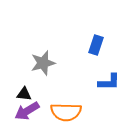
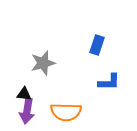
blue rectangle: moved 1 px right
purple arrow: rotated 50 degrees counterclockwise
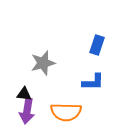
blue L-shape: moved 16 px left
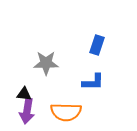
gray star: moved 3 px right; rotated 15 degrees clockwise
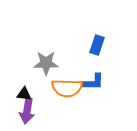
orange semicircle: moved 1 px right, 24 px up
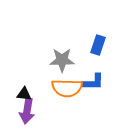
blue rectangle: moved 1 px right
gray star: moved 16 px right, 3 px up
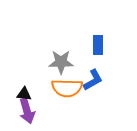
blue rectangle: rotated 18 degrees counterclockwise
gray star: moved 1 px left, 2 px down
blue L-shape: moved 2 px up; rotated 30 degrees counterclockwise
purple arrow: rotated 25 degrees counterclockwise
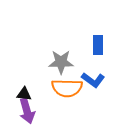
blue L-shape: rotated 65 degrees clockwise
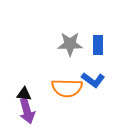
gray star: moved 9 px right, 18 px up
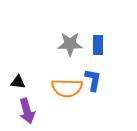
blue L-shape: rotated 115 degrees counterclockwise
black triangle: moved 6 px left, 12 px up
